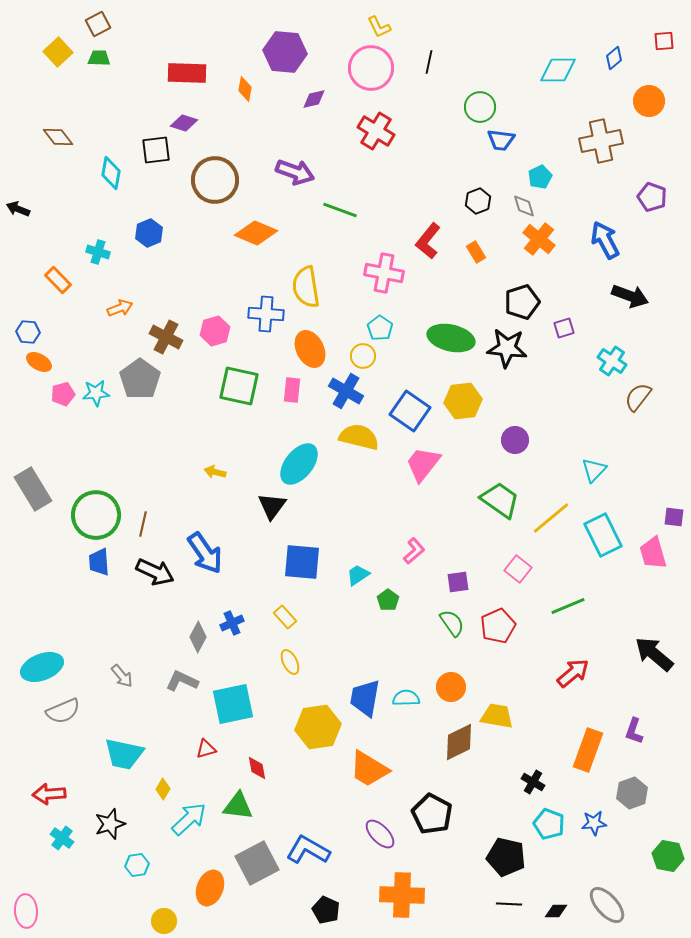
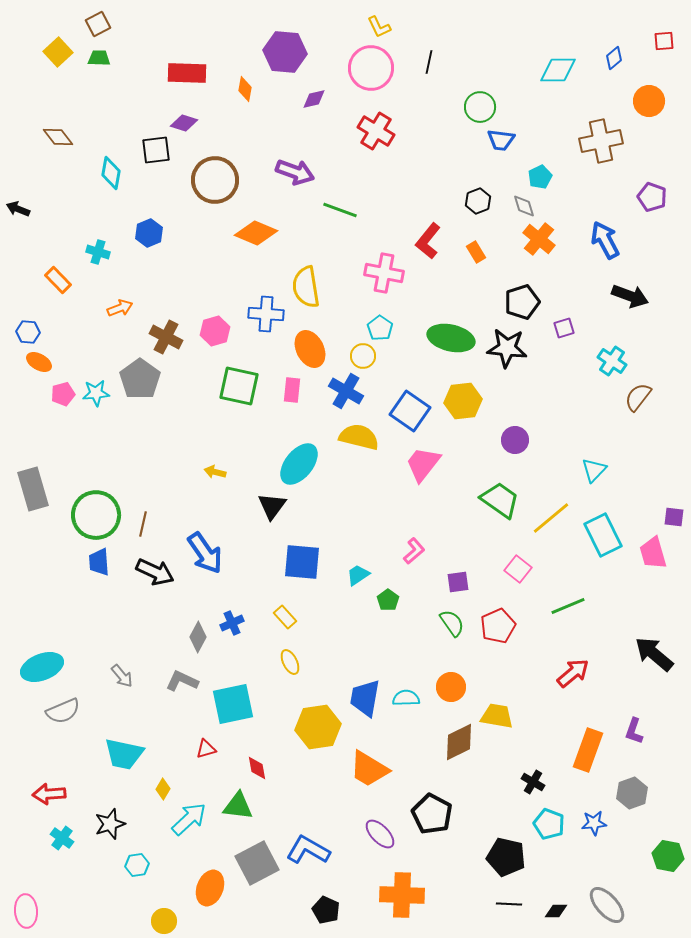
gray rectangle at (33, 489): rotated 15 degrees clockwise
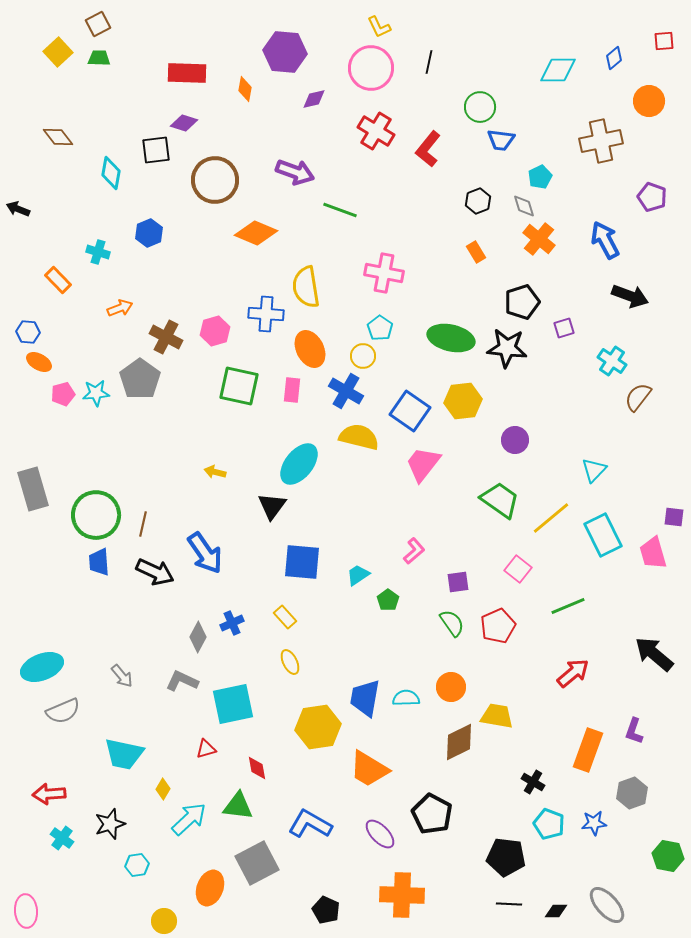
red L-shape at (428, 241): moved 92 px up
blue L-shape at (308, 850): moved 2 px right, 26 px up
black pentagon at (506, 857): rotated 6 degrees counterclockwise
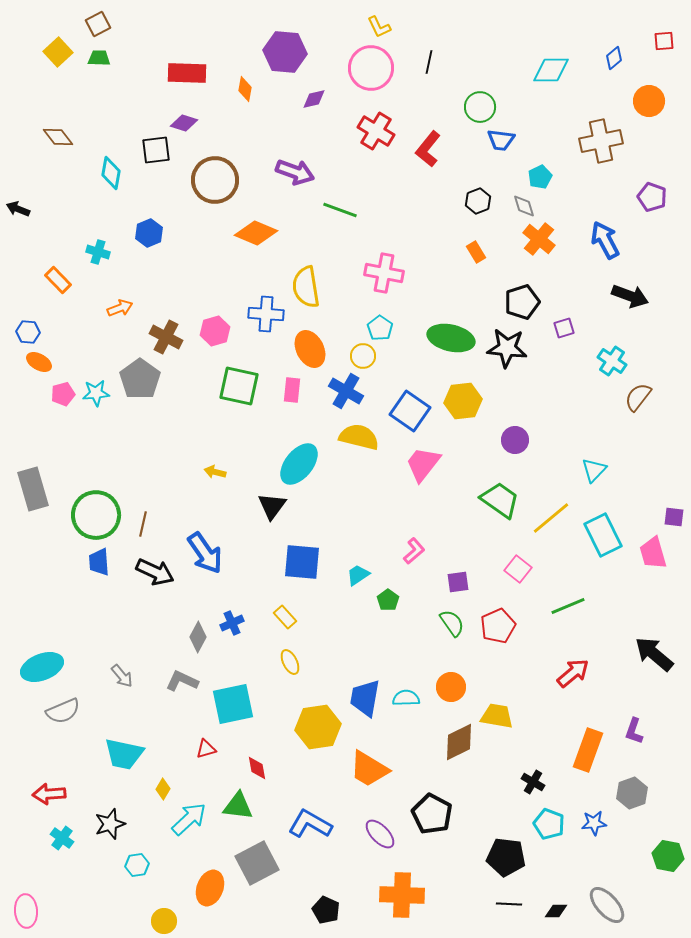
cyan diamond at (558, 70): moved 7 px left
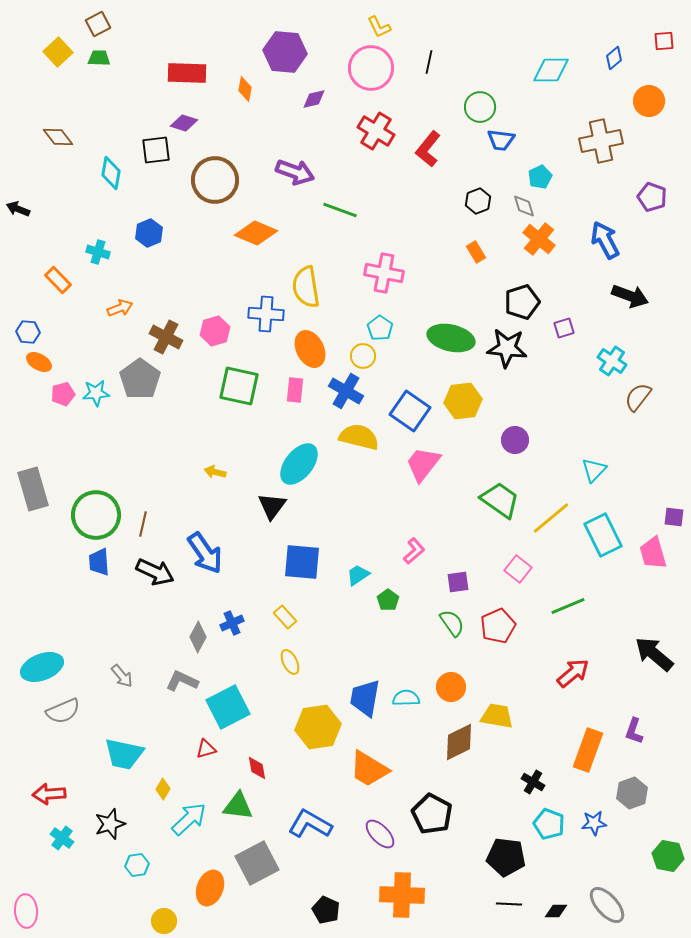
pink rectangle at (292, 390): moved 3 px right
cyan square at (233, 704): moved 5 px left, 3 px down; rotated 15 degrees counterclockwise
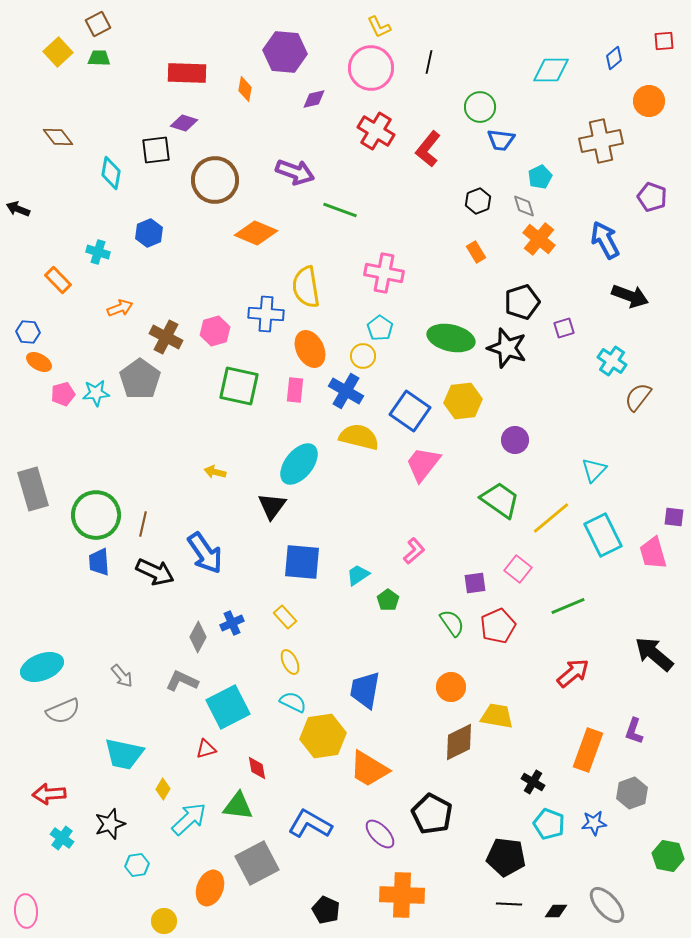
black star at (507, 348): rotated 12 degrees clockwise
purple square at (458, 582): moved 17 px right, 1 px down
blue trapezoid at (365, 698): moved 8 px up
cyan semicircle at (406, 698): moved 113 px left, 4 px down; rotated 28 degrees clockwise
yellow hexagon at (318, 727): moved 5 px right, 9 px down
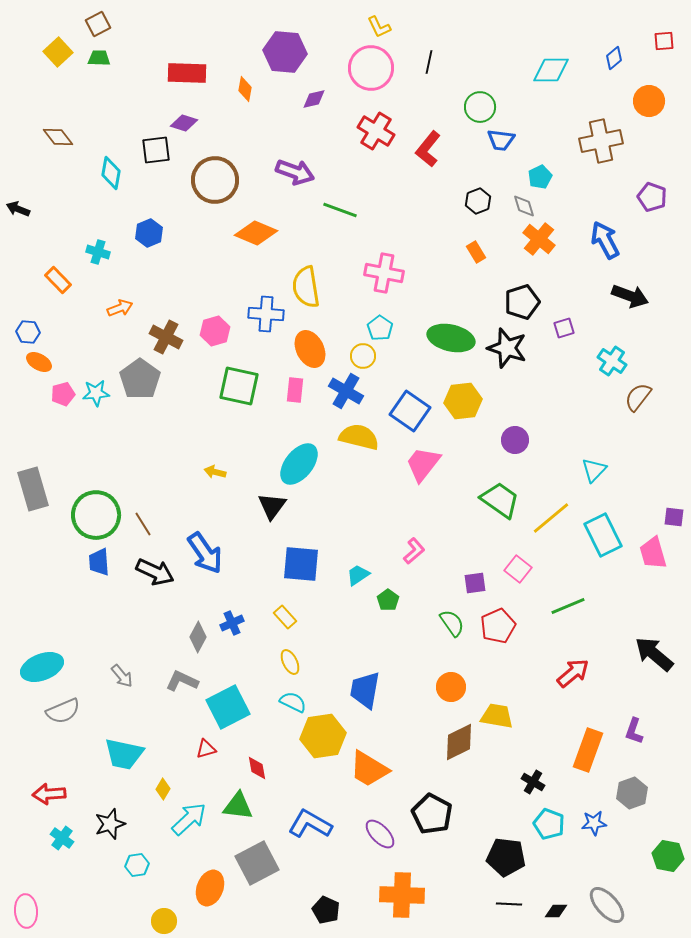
brown line at (143, 524): rotated 45 degrees counterclockwise
blue square at (302, 562): moved 1 px left, 2 px down
